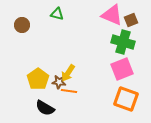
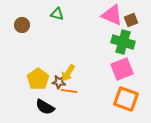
black semicircle: moved 1 px up
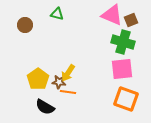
brown circle: moved 3 px right
pink square: rotated 15 degrees clockwise
orange line: moved 1 px left, 1 px down
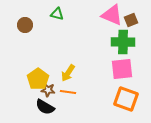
green cross: rotated 15 degrees counterclockwise
brown star: moved 11 px left, 8 px down
